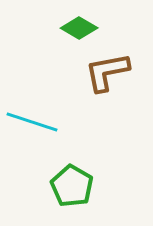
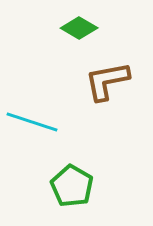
brown L-shape: moved 9 px down
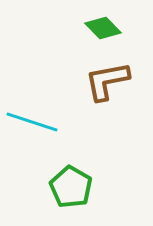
green diamond: moved 24 px right; rotated 15 degrees clockwise
green pentagon: moved 1 px left, 1 px down
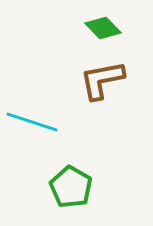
brown L-shape: moved 5 px left, 1 px up
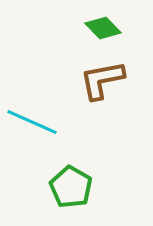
cyan line: rotated 6 degrees clockwise
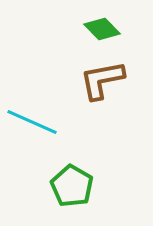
green diamond: moved 1 px left, 1 px down
green pentagon: moved 1 px right, 1 px up
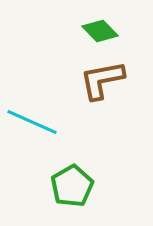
green diamond: moved 2 px left, 2 px down
green pentagon: rotated 12 degrees clockwise
